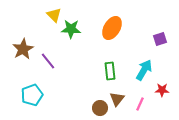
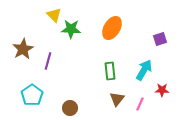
purple line: rotated 54 degrees clockwise
cyan pentagon: rotated 15 degrees counterclockwise
brown circle: moved 30 px left
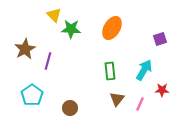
brown star: moved 2 px right
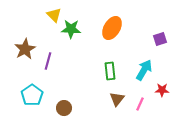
brown circle: moved 6 px left
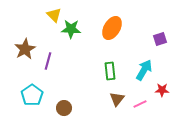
pink line: rotated 40 degrees clockwise
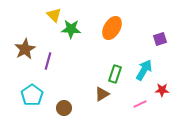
green rectangle: moved 5 px right, 3 px down; rotated 24 degrees clockwise
brown triangle: moved 15 px left, 5 px up; rotated 21 degrees clockwise
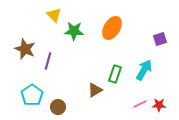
green star: moved 3 px right, 2 px down
brown star: rotated 20 degrees counterclockwise
red star: moved 3 px left, 15 px down
brown triangle: moved 7 px left, 4 px up
brown circle: moved 6 px left, 1 px up
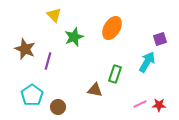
green star: moved 6 px down; rotated 24 degrees counterclockwise
cyan arrow: moved 3 px right, 8 px up
brown triangle: rotated 42 degrees clockwise
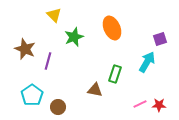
orange ellipse: rotated 55 degrees counterclockwise
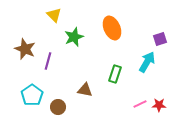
brown triangle: moved 10 px left
